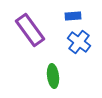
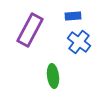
purple rectangle: rotated 64 degrees clockwise
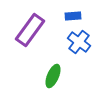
purple rectangle: rotated 8 degrees clockwise
green ellipse: rotated 30 degrees clockwise
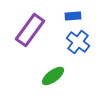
blue cross: moved 1 px left
green ellipse: rotated 30 degrees clockwise
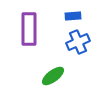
purple rectangle: moved 1 px left, 1 px up; rotated 36 degrees counterclockwise
blue cross: rotated 30 degrees clockwise
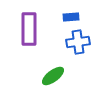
blue rectangle: moved 2 px left, 1 px down
blue cross: rotated 15 degrees clockwise
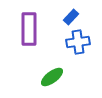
blue rectangle: rotated 42 degrees counterclockwise
green ellipse: moved 1 px left, 1 px down
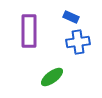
blue rectangle: rotated 70 degrees clockwise
purple rectangle: moved 2 px down
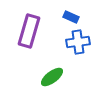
purple rectangle: rotated 16 degrees clockwise
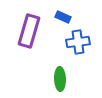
blue rectangle: moved 8 px left
green ellipse: moved 8 px right, 2 px down; rotated 55 degrees counterclockwise
